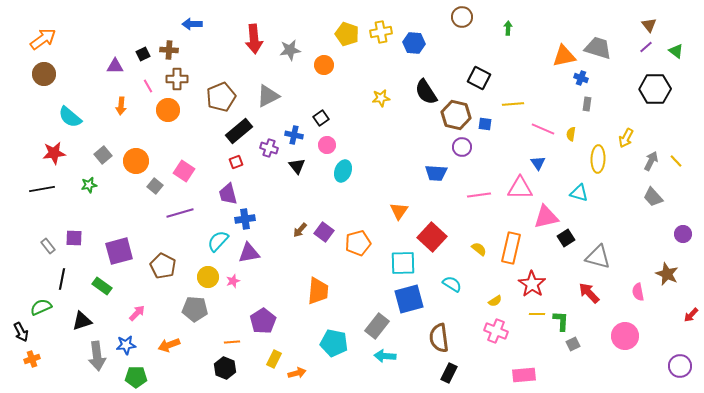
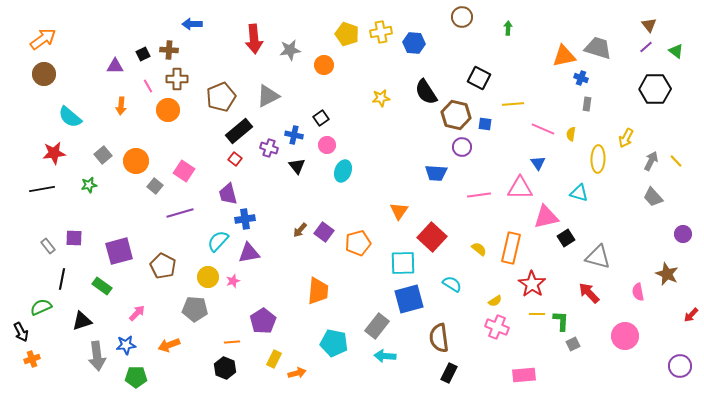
red square at (236, 162): moved 1 px left, 3 px up; rotated 32 degrees counterclockwise
pink cross at (496, 331): moved 1 px right, 4 px up
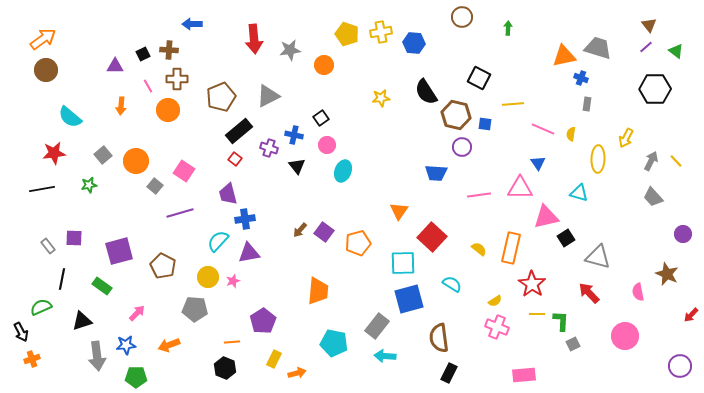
brown circle at (44, 74): moved 2 px right, 4 px up
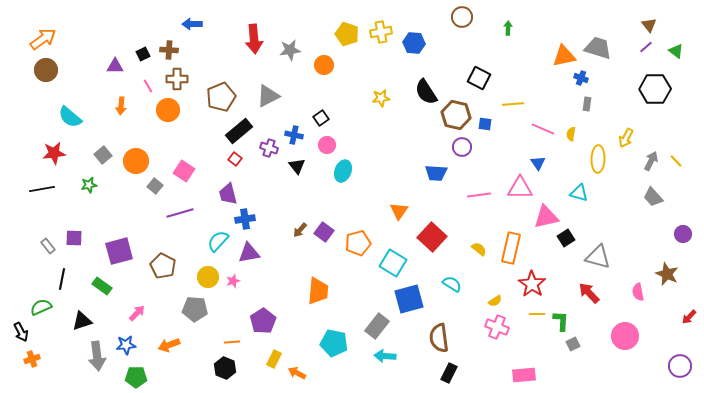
cyan square at (403, 263): moved 10 px left; rotated 32 degrees clockwise
red arrow at (691, 315): moved 2 px left, 2 px down
orange arrow at (297, 373): rotated 138 degrees counterclockwise
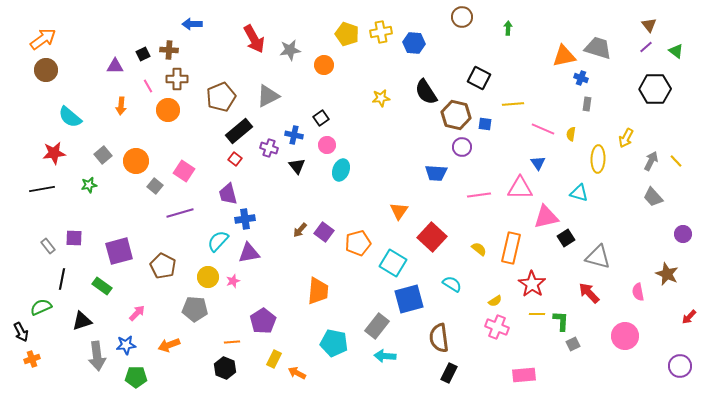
red arrow at (254, 39): rotated 24 degrees counterclockwise
cyan ellipse at (343, 171): moved 2 px left, 1 px up
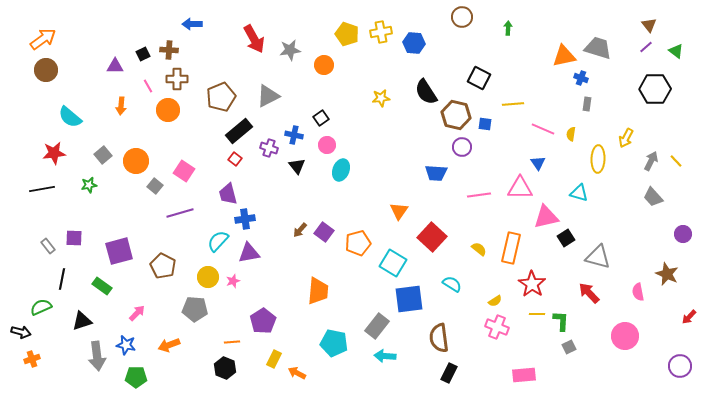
blue square at (409, 299): rotated 8 degrees clockwise
black arrow at (21, 332): rotated 48 degrees counterclockwise
gray square at (573, 344): moved 4 px left, 3 px down
blue star at (126, 345): rotated 18 degrees clockwise
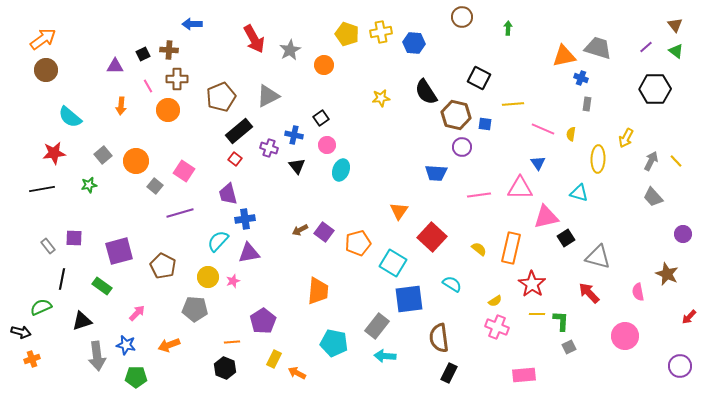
brown triangle at (649, 25): moved 26 px right
gray star at (290, 50): rotated 20 degrees counterclockwise
brown arrow at (300, 230): rotated 21 degrees clockwise
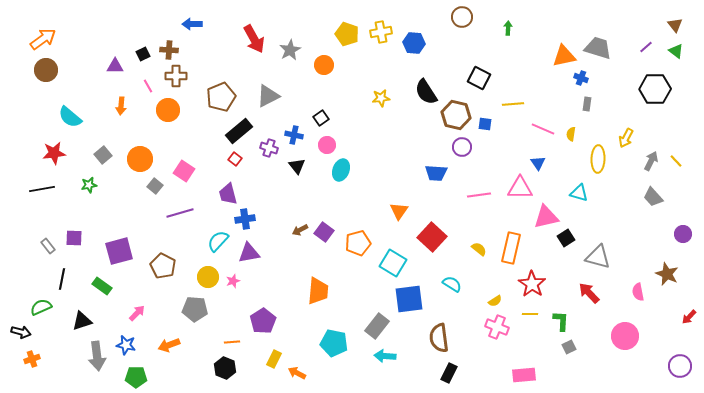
brown cross at (177, 79): moved 1 px left, 3 px up
orange circle at (136, 161): moved 4 px right, 2 px up
yellow line at (537, 314): moved 7 px left
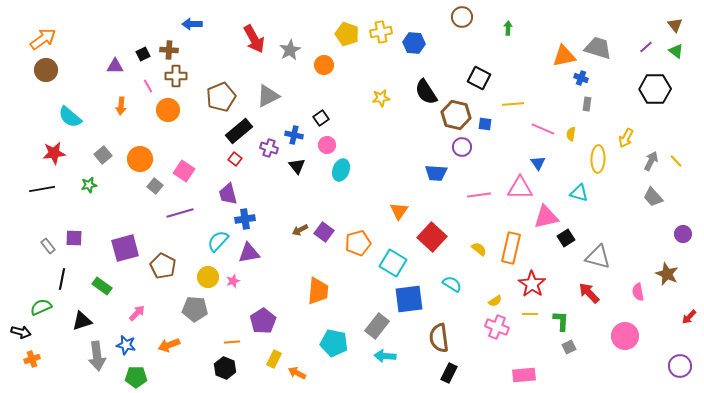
purple square at (119, 251): moved 6 px right, 3 px up
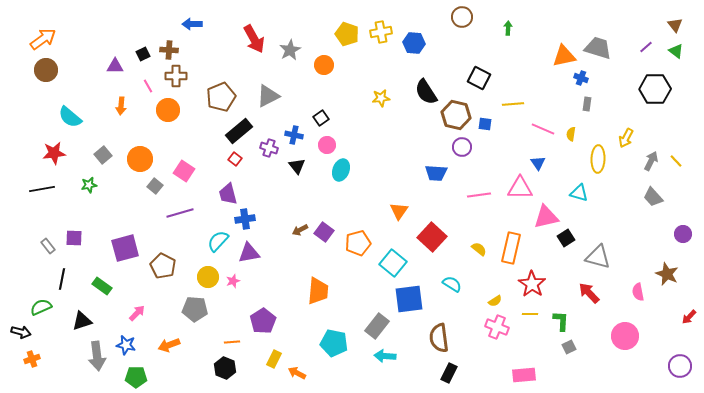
cyan square at (393, 263): rotated 8 degrees clockwise
